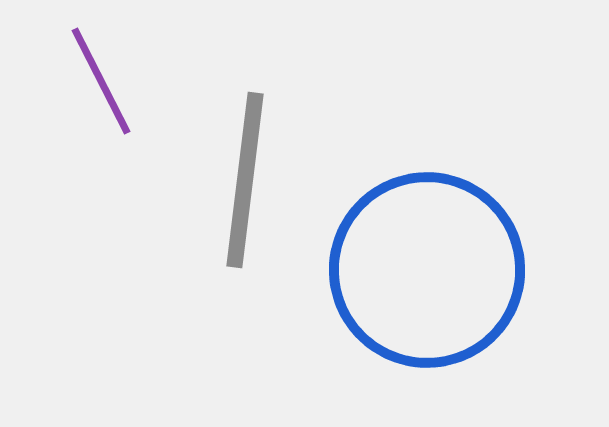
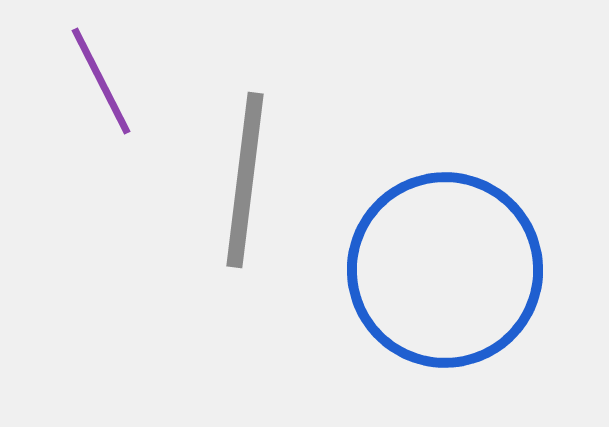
blue circle: moved 18 px right
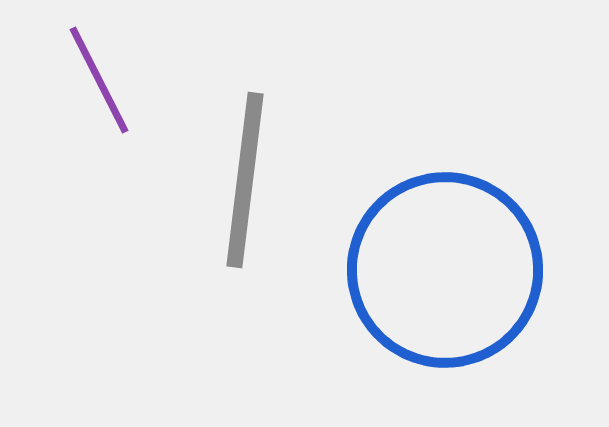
purple line: moved 2 px left, 1 px up
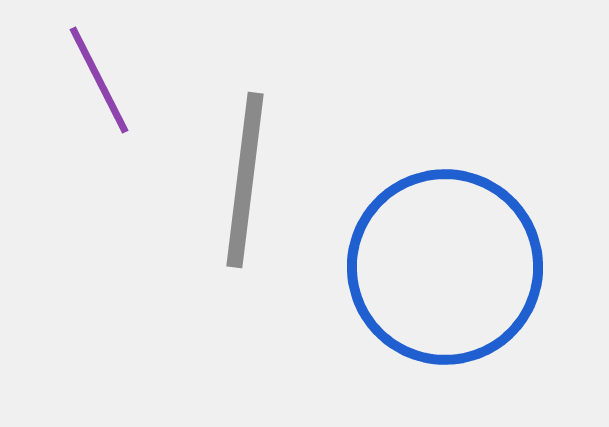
blue circle: moved 3 px up
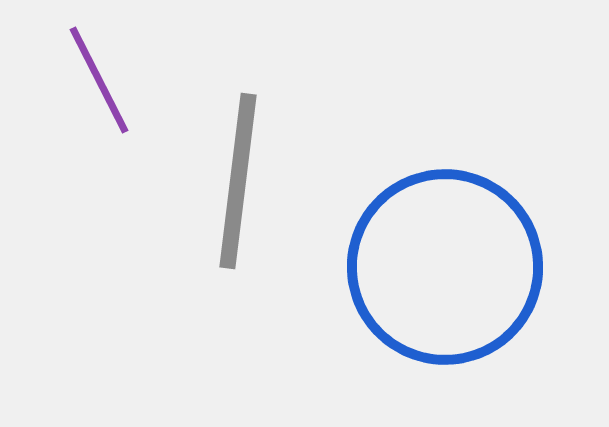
gray line: moved 7 px left, 1 px down
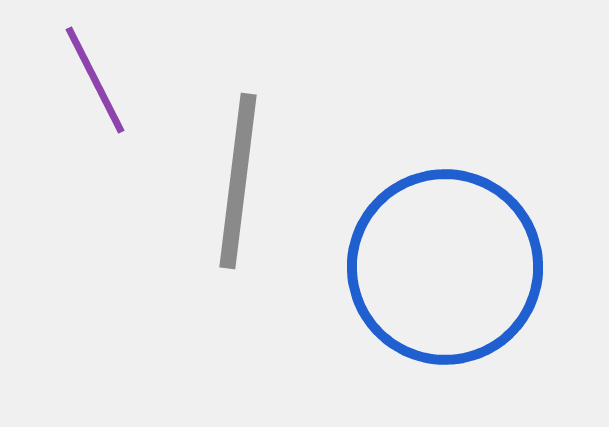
purple line: moved 4 px left
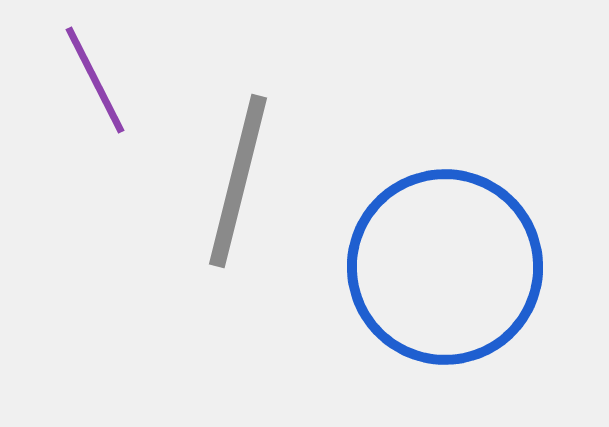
gray line: rotated 7 degrees clockwise
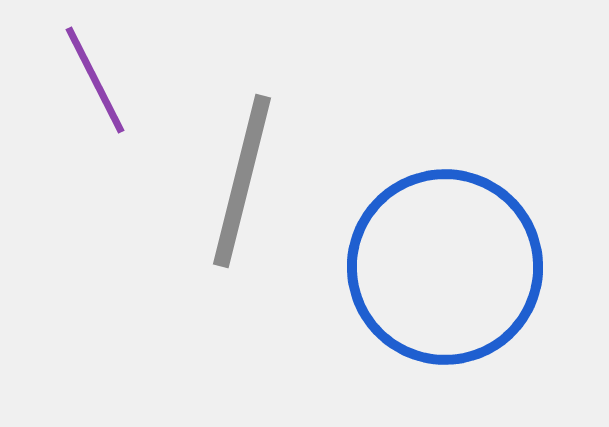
gray line: moved 4 px right
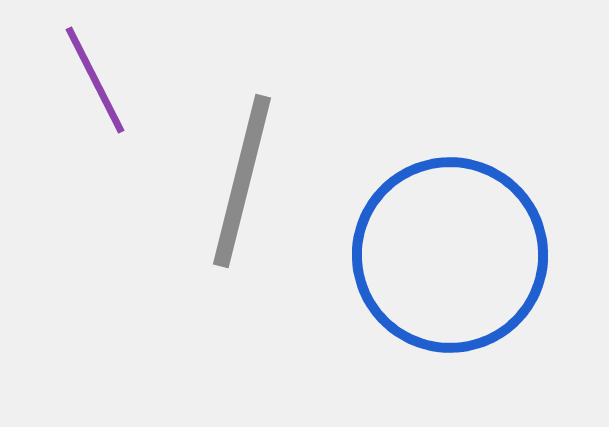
blue circle: moved 5 px right, 12 px up
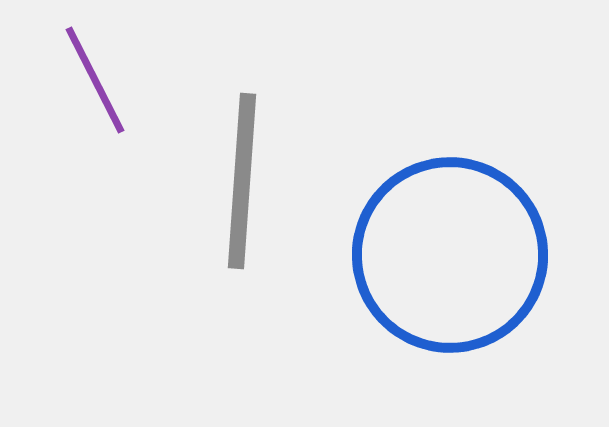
gray line: rotated 10 degrees counterclockwise
